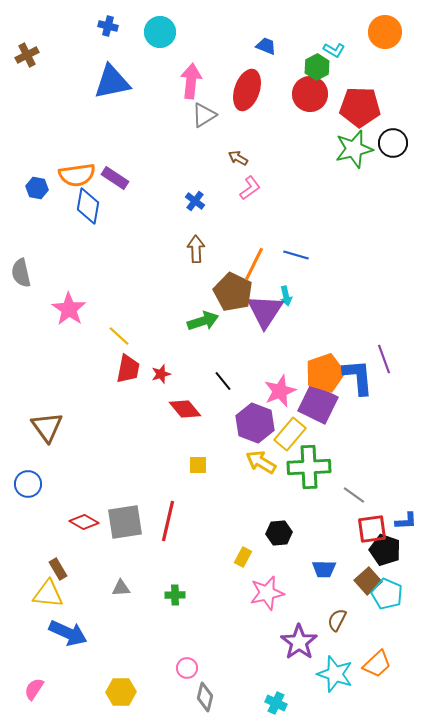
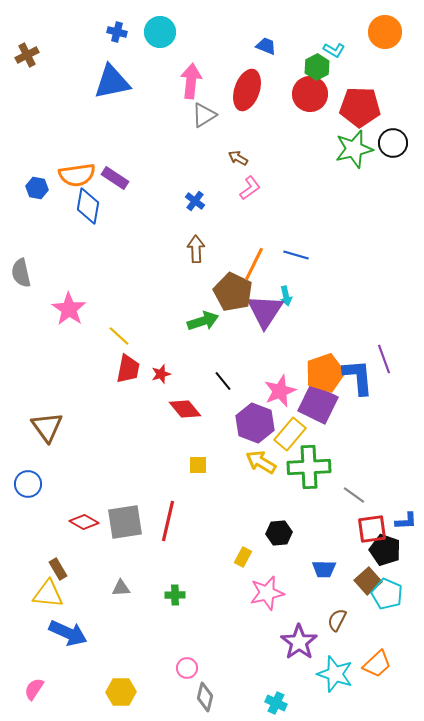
blue cross at (108, 26): moved 9 px right, 6 px down
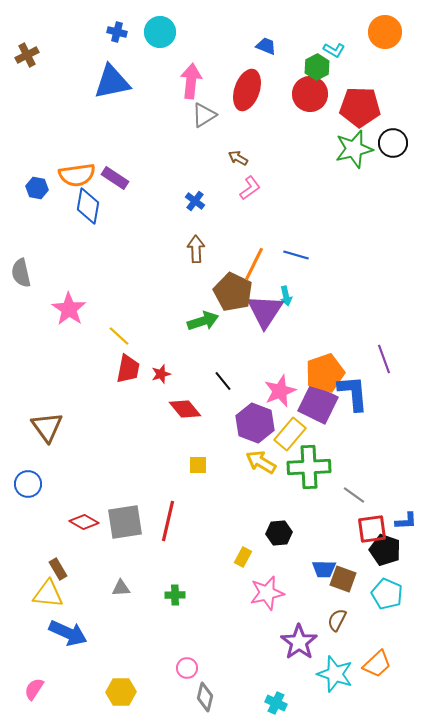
blue L-shape at (358, 377): moved 5 px left, 16 px down
brown square at (368, 581): moved 25 px left, 2 px up; rotated 28 degrees counterclockwise
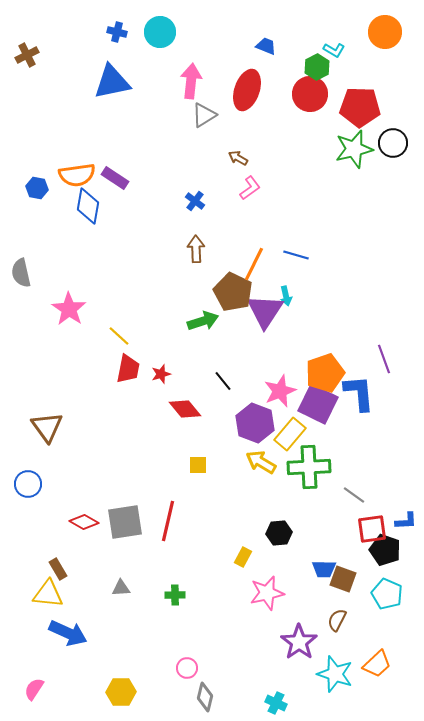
blue L-shape at (353, 393): moved 6 px right
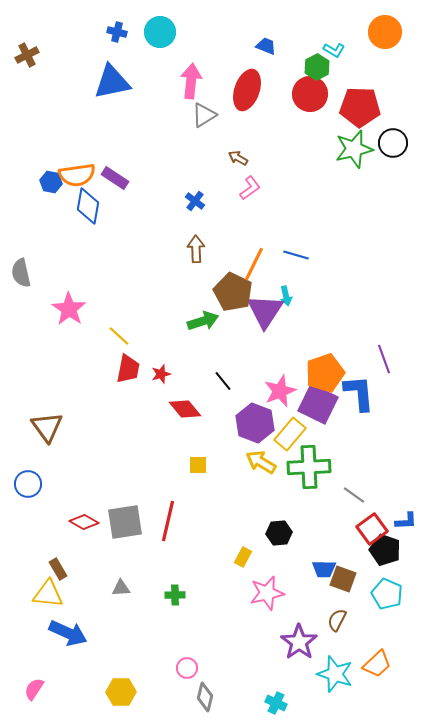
blue hexagon at (37, 188): moved 14 px right, 6 px up
red square at (372, 529): rotated 28 degrees counterclockwise
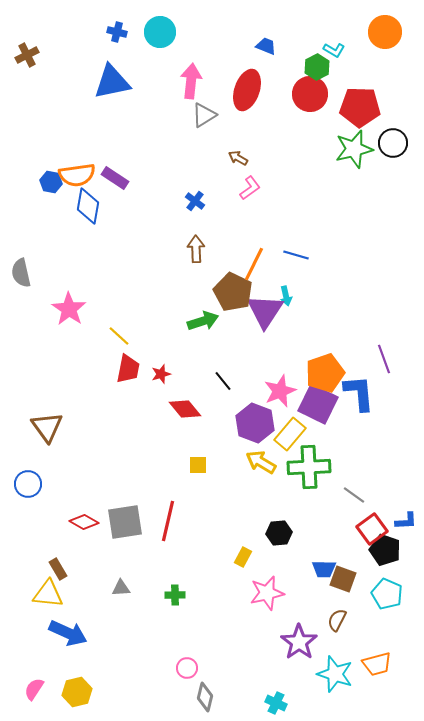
orange trapezoid at (377, 664): rotated 28 degrees clockwise
yellow hexagon at (121, 692): moved 44 px left; rotated 12 degrees counterclockwise
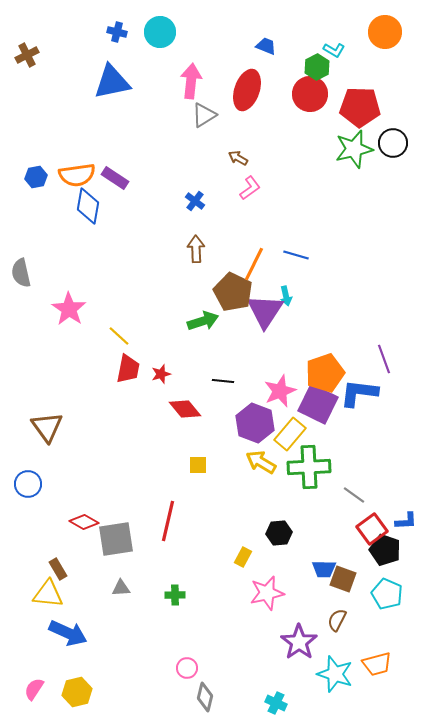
blue hexagon at (51, 182): moved 15 px left, 5 px up; rotated 20 degrees counterclockwise
black line at (223, 381): rotated 45 degrees counterclockwise
blue L-shape at (359, 393): rotated 78 degrees counterclockwise
gray square at (125, 522): moved 9 px left, 17 px down
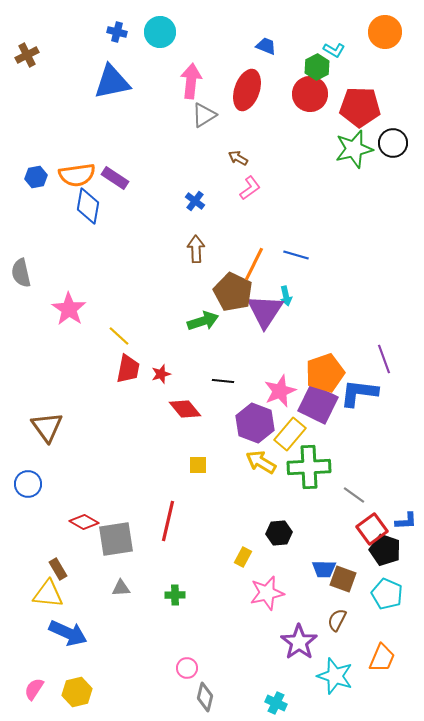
orange trapezoid at (377, 664): moved 5 px right, 6 px up; rotated 52 degrees counterclockwise
cyan star at (335, 674): moved 2 px down
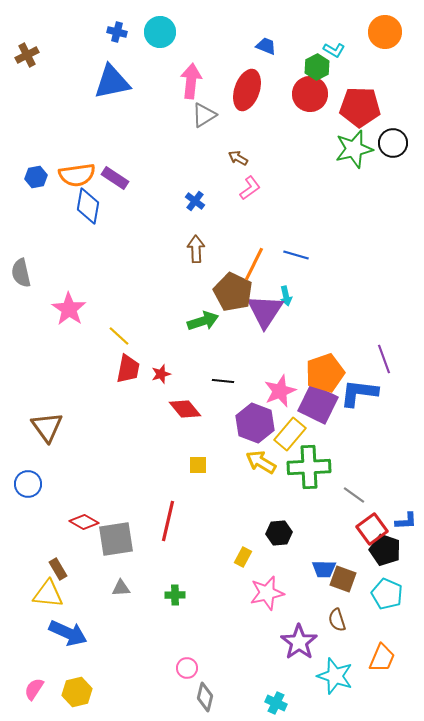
brown semicircle at (337, 620): rotated 45 degrees counterclockwise
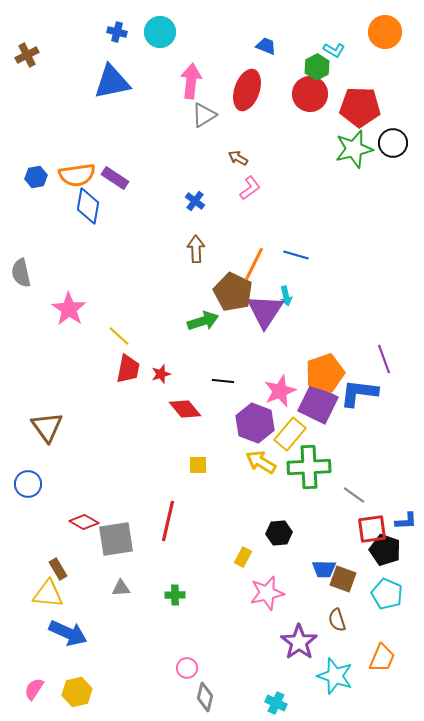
red square at (372, 529): rotated 28 degrees clockwise
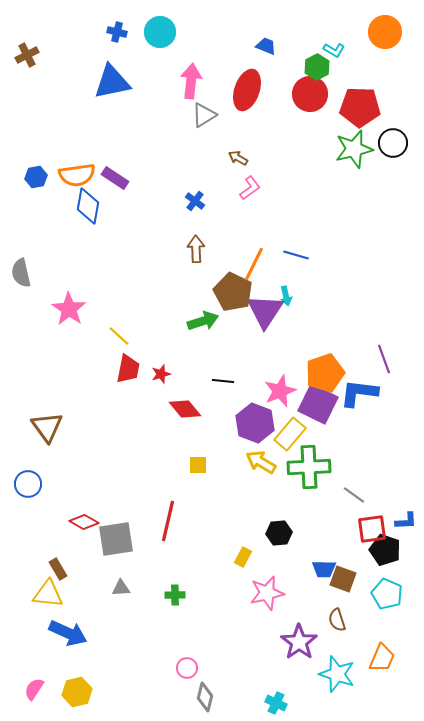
cyan star at (335, 676): moved 2 px right, 2 px up
